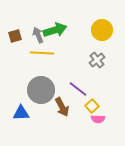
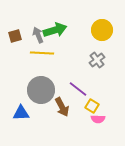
yellow square: rotated 16 degrees counterclockwise
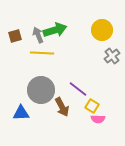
gray cross: moved 15 px right, 4 px up
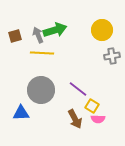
gray cross: rotated 28 degrees clockwise
brown arrow: moved 13 px right, 12 px down
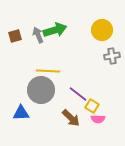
yellow line: moved 6 px right, 18 px down
purple line: moved 5 px down
brown arrow: moved 4 px left, 1 px up; rotated 18 degrees counterclockwise
